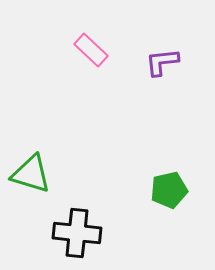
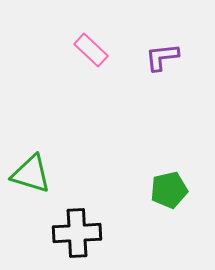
purple L-shape: moved 5 px up
black cross: rotated 9 degrees counterclockwise
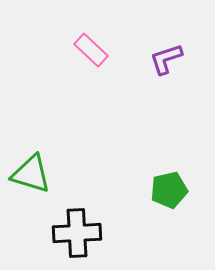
purple L-shape: moved 4 px right, 2 px down; rotated 12 degrees counterclockwise
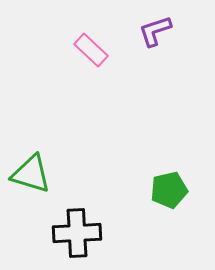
purple L-shape: moved 11 px left, 28 px up
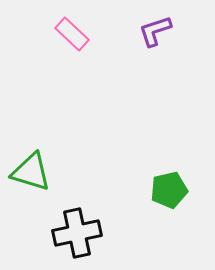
pink rectangle: moved 19 px left, 16 px up
green triangle: moved 2 px up
black cross: rotated 9 degrees counterclockwise
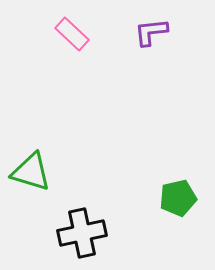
purple L-shape: moved 4 px left, 1 px down; rotated 12 degrees clockwise
green pentagon: moved 9 px right, 8 px down
black cross: moved 5 px right
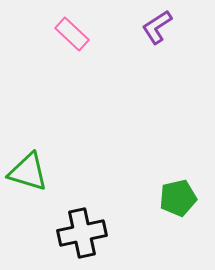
purple L-shape: moved 6 px right, 5 px up; rotated 27 degrees counterclockwise
green triangle: moved 3 px left
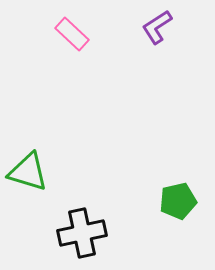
green pentagon: moved 3 px down
